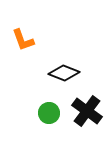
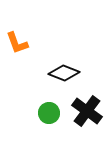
orange L-shape: moved 6 px left, 3 px down
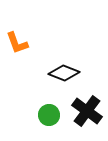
green circle: moved 2 px down
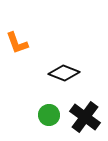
black cross: moved 2 px left, 6 px down
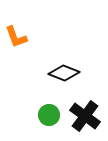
orange L-shape: moved 1 px left, 6 px up
black cross: moved 1 px up
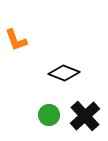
orange L-shape: moved 3 px down
black cross: rotated 12 degrees clockwise
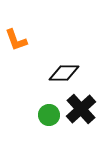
black diamond: rotated 20 degrees counterclockwise
black cross: moved 4 px left, 7 px up
